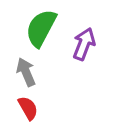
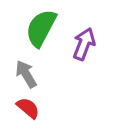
gray arrow: moved 2 px down; rotated 8 degrees counterclockwise
red semicircle: rotated 20 degrees counterclockwise
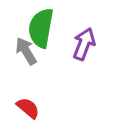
green semicircle: rotated 18 degrees counterclockwise
gray arrow: moved 23 px up
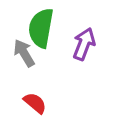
gray arrow: moved 2 px left, 2 px down
red semicircle: moved 7 px right, 5 px up
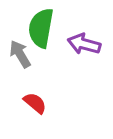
purple arrow: rotated 96 degrees counterclockwise
gray arrow: moved 4 px left, 1 px down
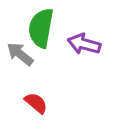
gray arrow: rotated 20 degrees counterclockwise
red semicircle: moved 1 px right
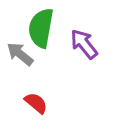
purple arrow: rotated 36 degrees clockwise
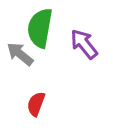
green semicircle: moved 1 px left
red semicircle: moved 1 px down; rotated 110 degrees counterclockwise
